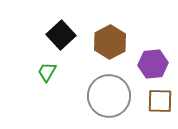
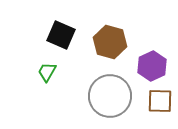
black square: rotated 24 degrees counterclockwise
brown hexagon: rotated 16 degrees counterclockwise
purple hexagon: moved 1 px left, 2 px down; rotated 20 degrees counterclockwise
gray circle: moved 1 px right
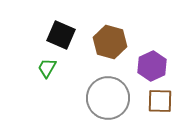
green trapezoid: moved 4 px up
gray circle: moved 2 px left, 2 px down
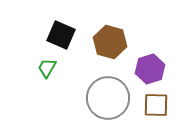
purple hexagon: moved 2 px left, 3 px down; rotated 8 degrees clockwise
brown square: moved 4 px left, 4 px down
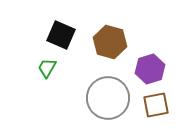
brown square: rotated 12 degrees counterclockwise
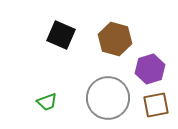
brown hexagon: moved 5 px right, 3 px up
green trapezoid: moved 34 px down; rotated 140 degrees counterclockwise
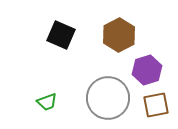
brown hexagon: moved 4 px right, 4 px up; rotated 16 degrees clockwise
purple hexagon: moved 3 px left, 1 px down
